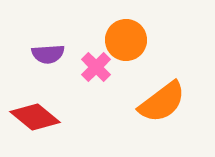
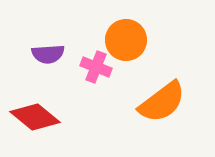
pink cross: rotated 24 degrees counterclockwise
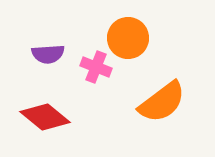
orange circle: moved 2 px right, 2 px up
red diamond: moved 10 px right
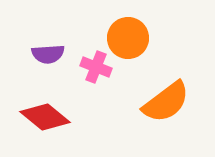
orange semicircle: moved 4 px right
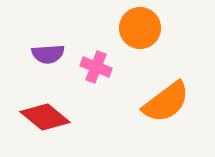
orange circle: moved 12 px right, 10 px up
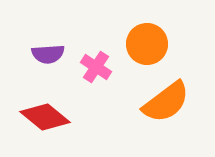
orange circle: moved 7 px right, 16 px down
pink cross: rotated 12 degrees clockwise
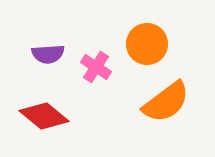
red diamond: moved 1 px left, 1 px up
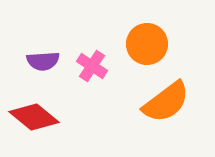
purple semicircle: moved 5 px left, 7 px down
pink cross: moved 4 px left, 1 px up
red diamond: moved 10 px left, 1 px down
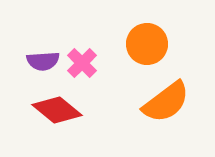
pink cross: moved 10 px left, 3 px up; rotated 12 degrees clockwise
red diamond: moved 23 px right, 7 px up
